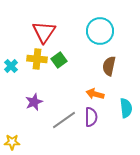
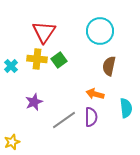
yellow star: rotated 21 degrees counterclockwise
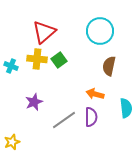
red triangle: rotated 15 degrees clockwise
cyan cross: rotated 24 degrees counterclockwise
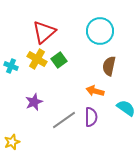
yellow cross: rotated 24 degrees clockwise
orange arrow: moved 3 px up
cyan semicircle: rotated 48 degrees counterclockwise
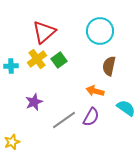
yellow cross: rotated 24 degrees clockwise
cyan cross: rotated 24 degrees counterclockwise
purple semicircle: rotated 30 degrees clockwise
